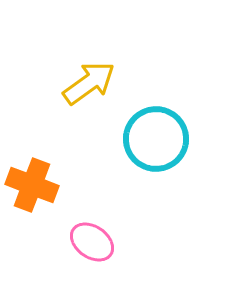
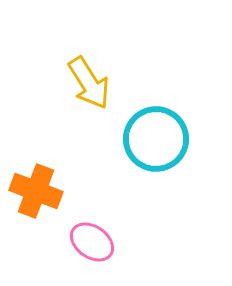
yellow arrow: rotated 94 degrees clockwise
orange cross: moved 4 px right, 6 px down
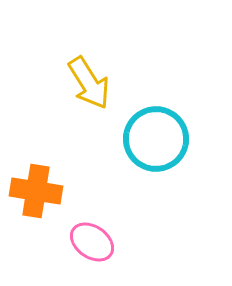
orange cross: rotated 12 degrees counterclockwise
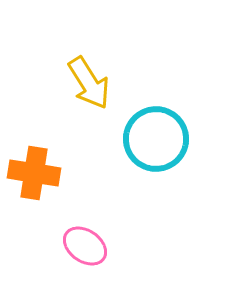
orange cross: moved 2 px left, 18 px up
pink ellipse: moved 7 px left, 4 px down
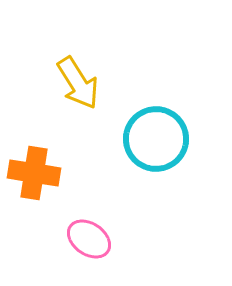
yellow arrow: moved 11 px left
pink ellipse: moved 4 px right, 7 px up
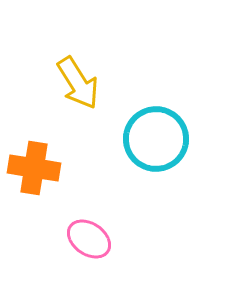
orange cross: moved 5 px up
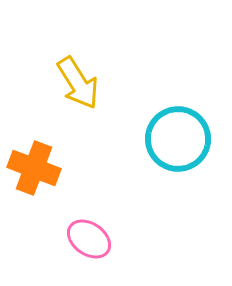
cyan circle: moved 22 px right
orange cross: rotated 12 degrees clockwise
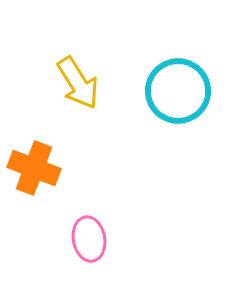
cyan circle: moved 48 px up
pink ellipse: rotated 45 degrees clockwise
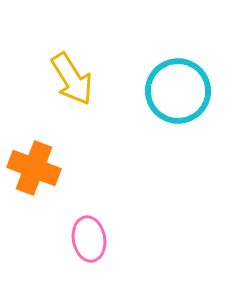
yellow arrow: moved 6 px left, 4 px up
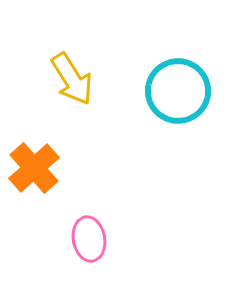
orange cross: rotated 27 degrees clockwise
